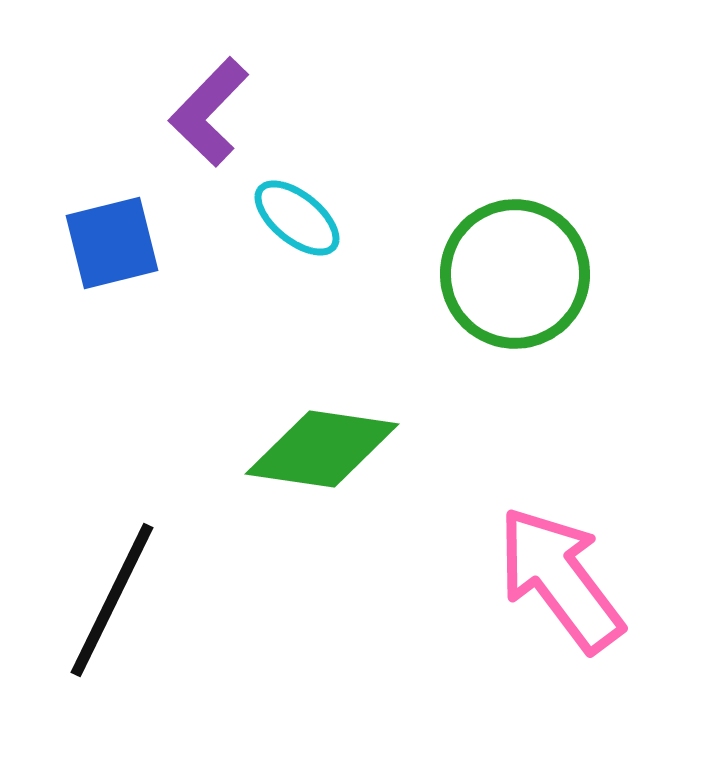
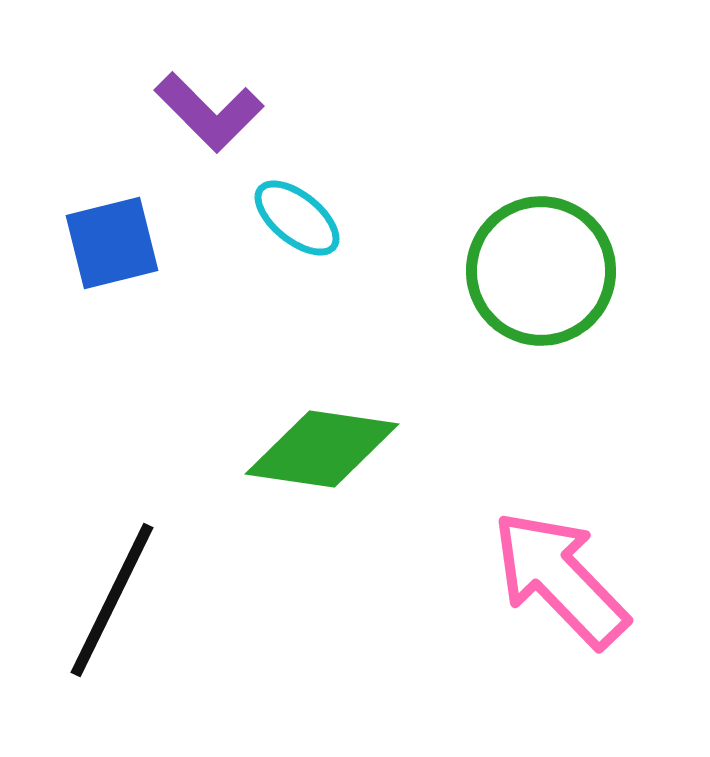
purple L-shape: rotated 89 degrees counterclockwise
green circle: moved 26 px right, 3 px up
pink arrow: rotated 7 degrees counterclockwise
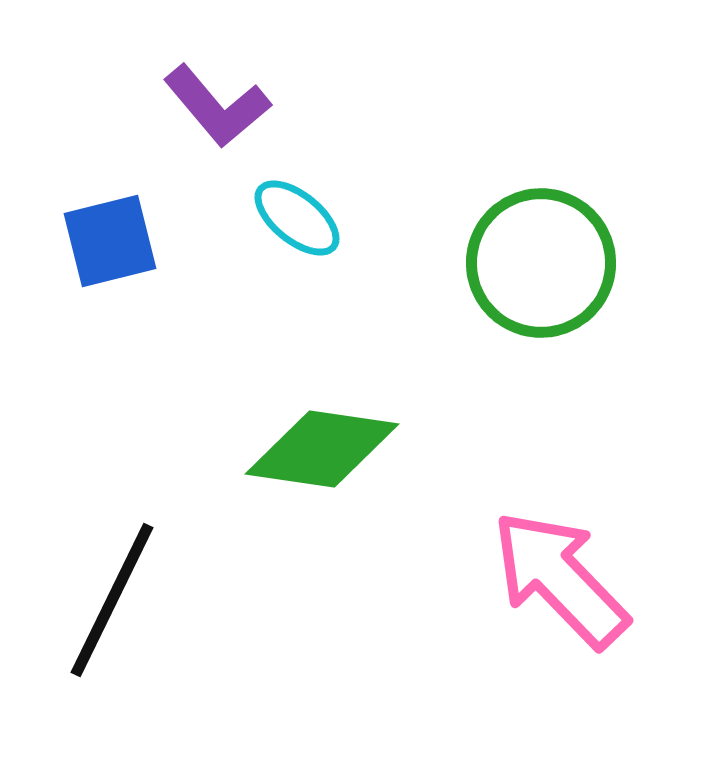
purple L-shape: moved 8 px right, 6 px up; rotated 5 degrees clockwise
blue square: moved 2 px left, 2 px up
green circle: moved 8 px up
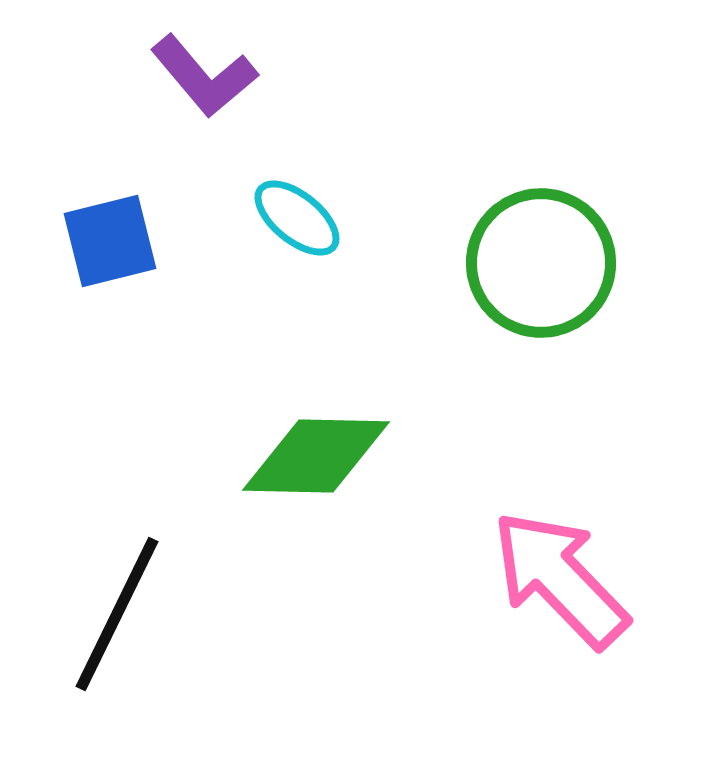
purple L-shape: moved 13 px left, 30 px up
green diamond: moved 6 px left, 7 px down; rotated 7 degrees counterclockwise
black line: moved 5 px right, 14 px down
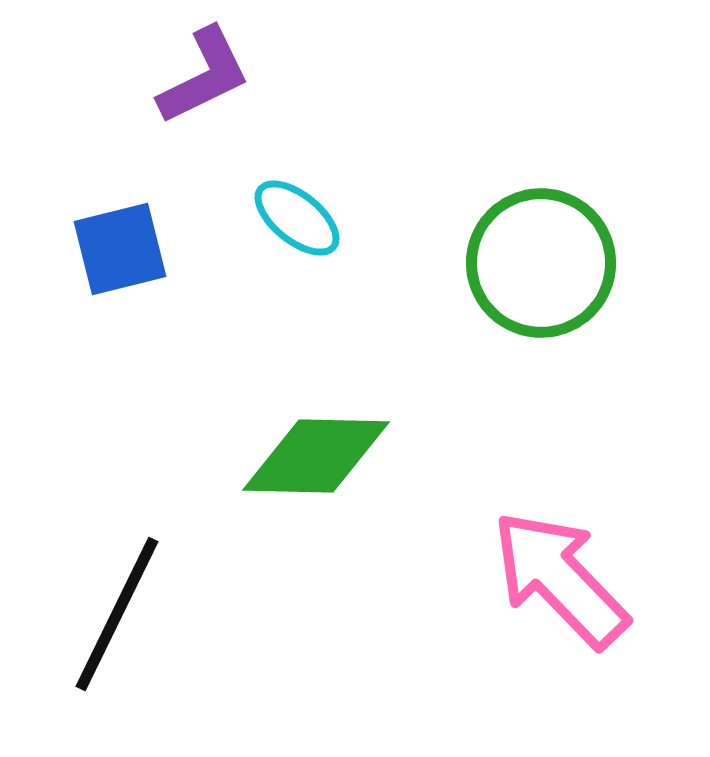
purple L-shape: rotated 76 degrees counterclockwise
blue square: moved 10 px right, 8 px down
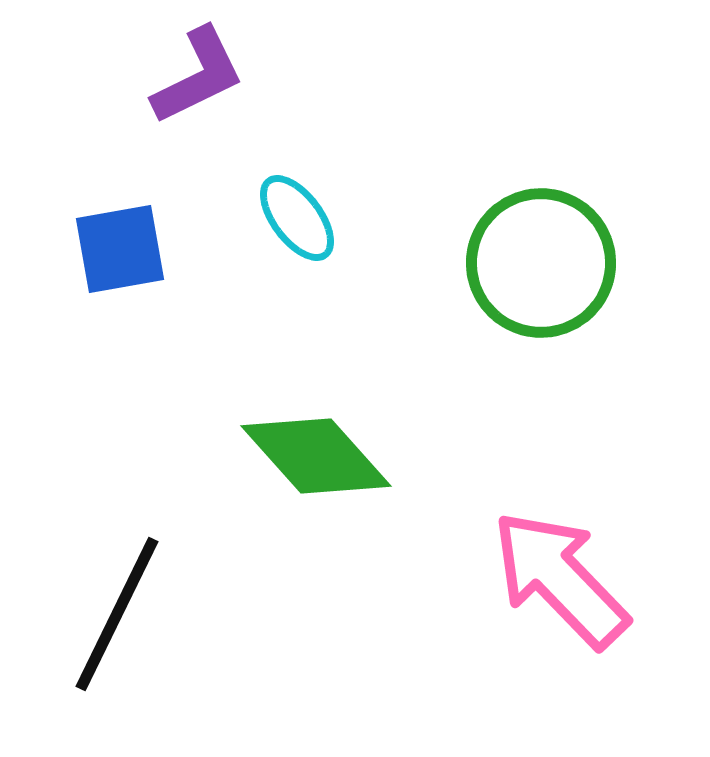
purple L-shape: moved 6 px left
cyan ellipse: rotated 14 degrees clockwise
blue square: rotated 4 degrees clockwise
green diamond: rotated 47 degrees clockwise
